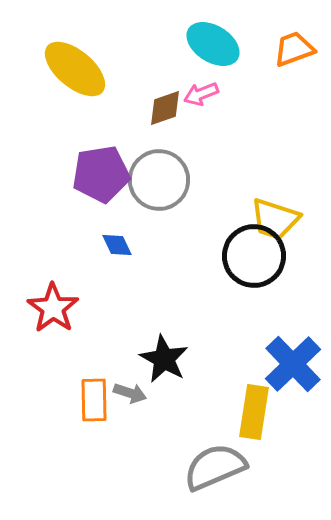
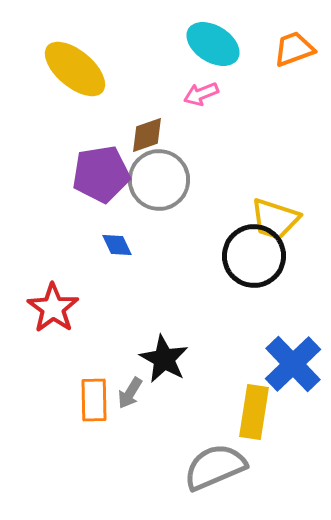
brown diamond: moved 18 px left, 27 px down
gray arrow: rotated 104 degrees clockwise
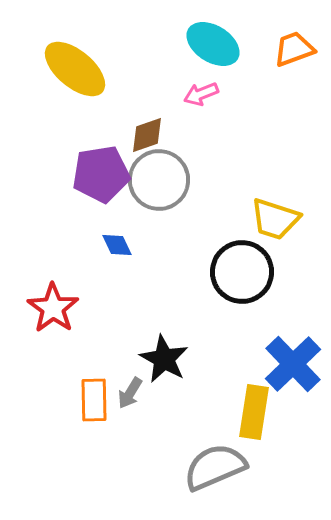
black circle: moved 12 px left, 16 px down
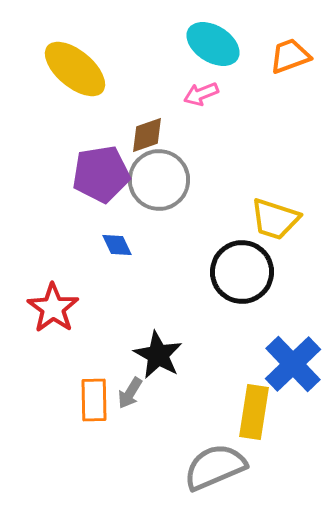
orange trapezoid: moved 4 px left, 7 px down
black star: moved 6 px left, 4 px up
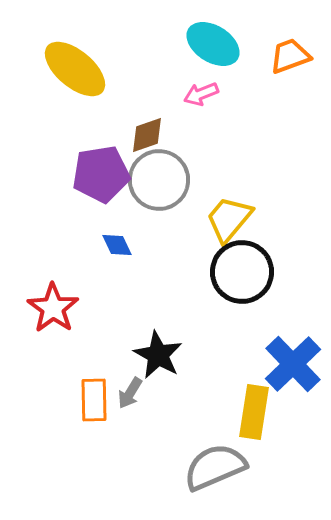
yellow trapezoid: moved 46 px left; rotated 112 degrees clockwise
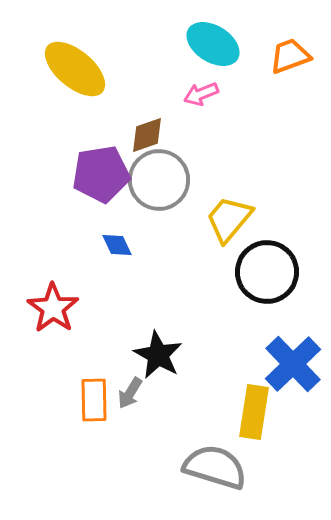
black circle: moved 25 px right
gray semicircle: rotated 40 degrees clockwise
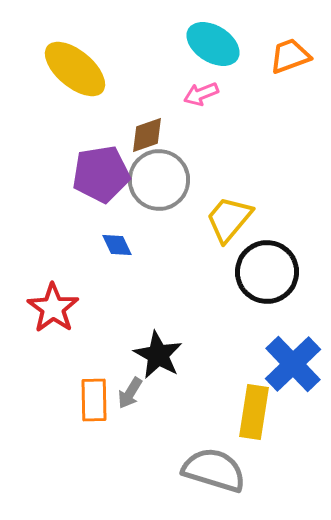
gray semicircle: moved 1 px left, 3 px down
